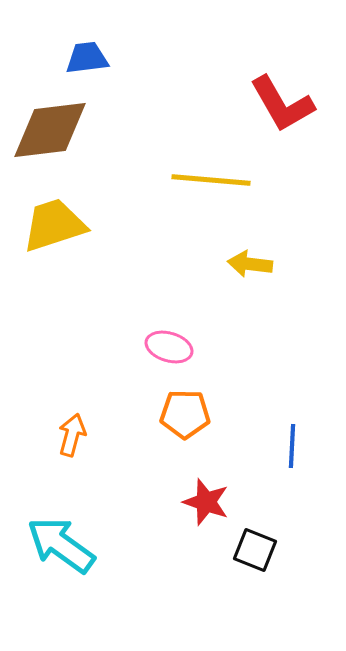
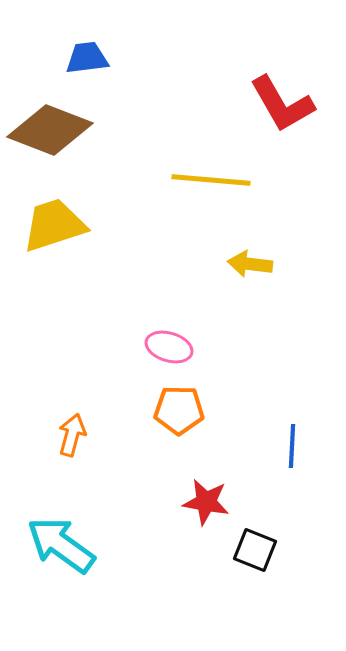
brown diamond: rotated 28 degrees clockwise
orange pentagon: moved 6 px left, 4 px up
red star: rotated 9 degrees counterclockwise
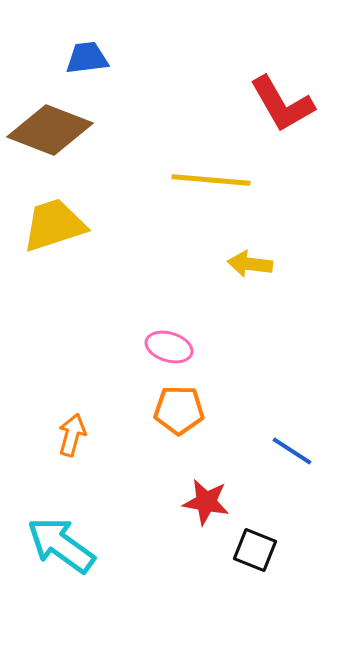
blue line: moved 5 px down; rotated 60 degrees counterclockwise
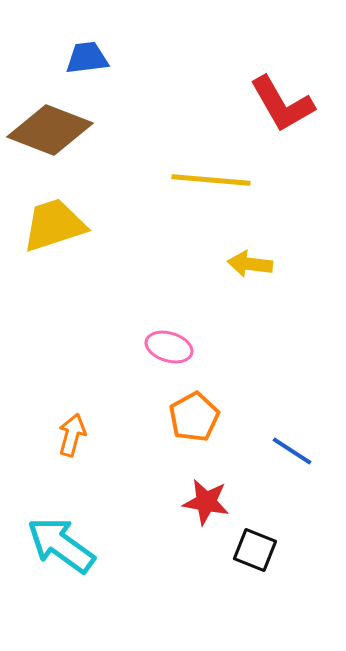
orange pentagon: moved 15 px right, 7 px down; rotated 30 degrees counterclockwise
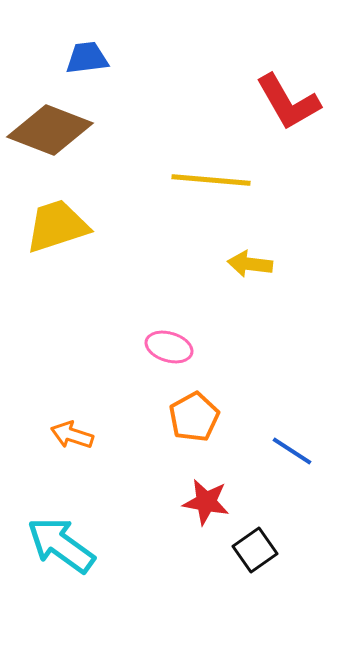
red L-shape: moved 6 px right, 2 px up
yellow trapezoid: moved 3 px right, 1 px down
orange arrow: rotated 87 degrees counterclockwise
black square: rotated 33 degrees clockwise
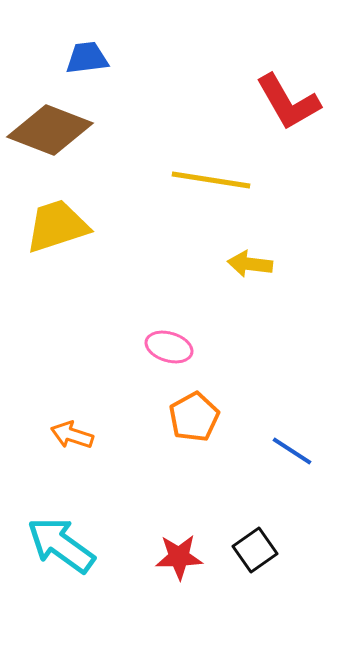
yellow line: rotated 4 degrees clockwise
red star: moved 27 px left, 55 px down; rotated 12 degrees counterclockwise
